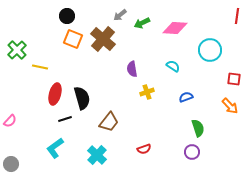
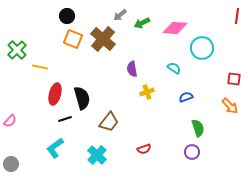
cyan circle: moved 8 px left, 2 px up
cyan semicircle: moved 1 px right, 2 px down
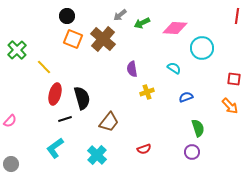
yellow line: moved 4 px right; rotated 35 degrees clockwise
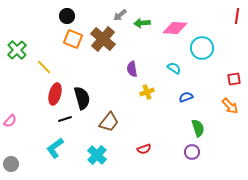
green arrow: rotated 21 degrees clockwise
red square: rotated 16 degrees counterclockwise
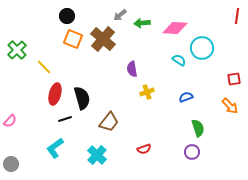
cyan semicircle: moved 5 px right, 8 px up
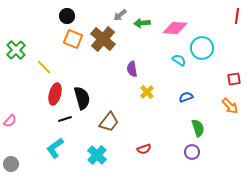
green cross: moved 1 px left
yellow cross: rotated 24 degrees counterclockwise
